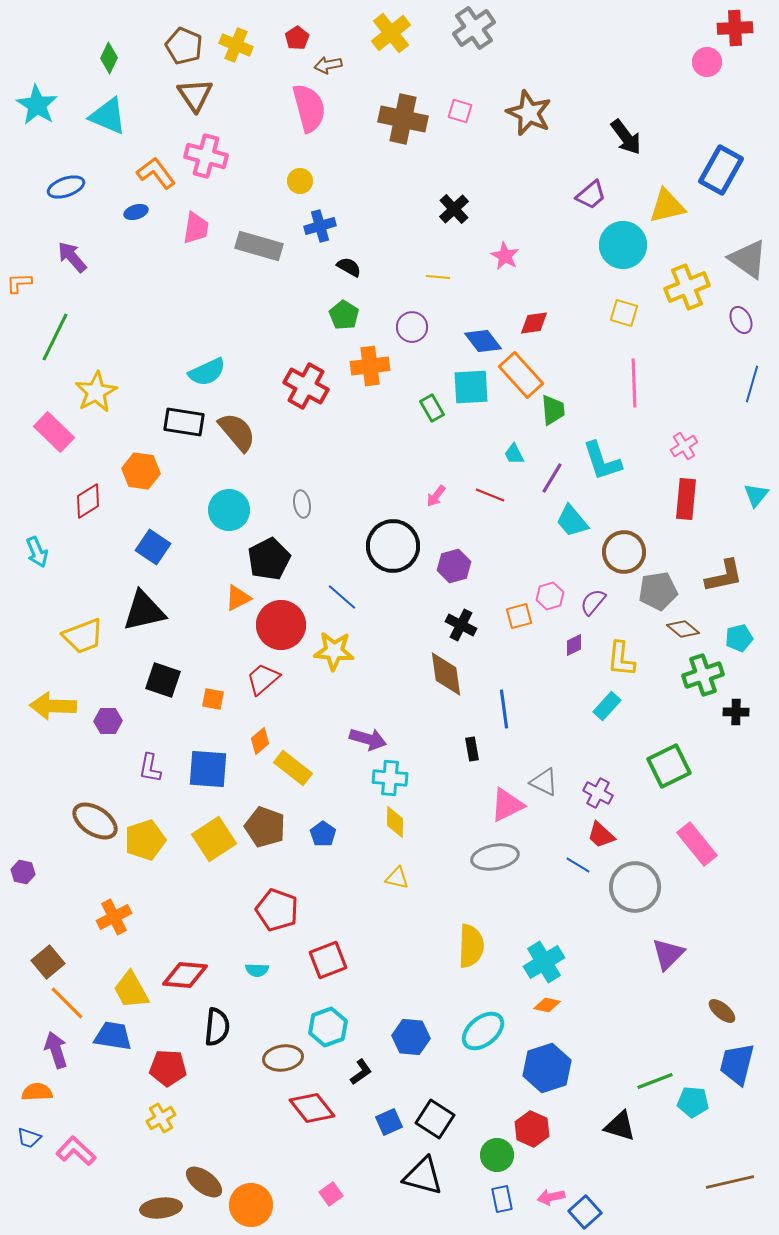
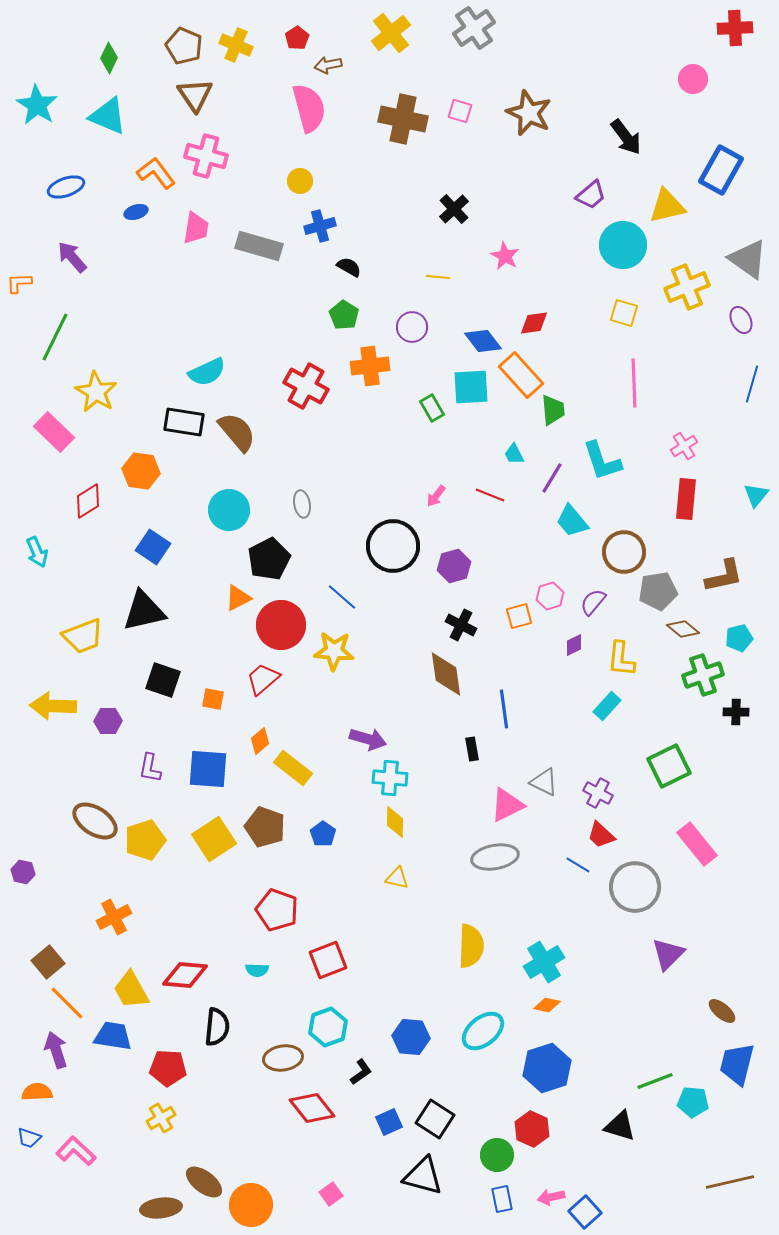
pink circle at (707, 62): moved 14 px left, 17 px down
yellow star at (96, 392): rotated 12 degrees counterclockwise
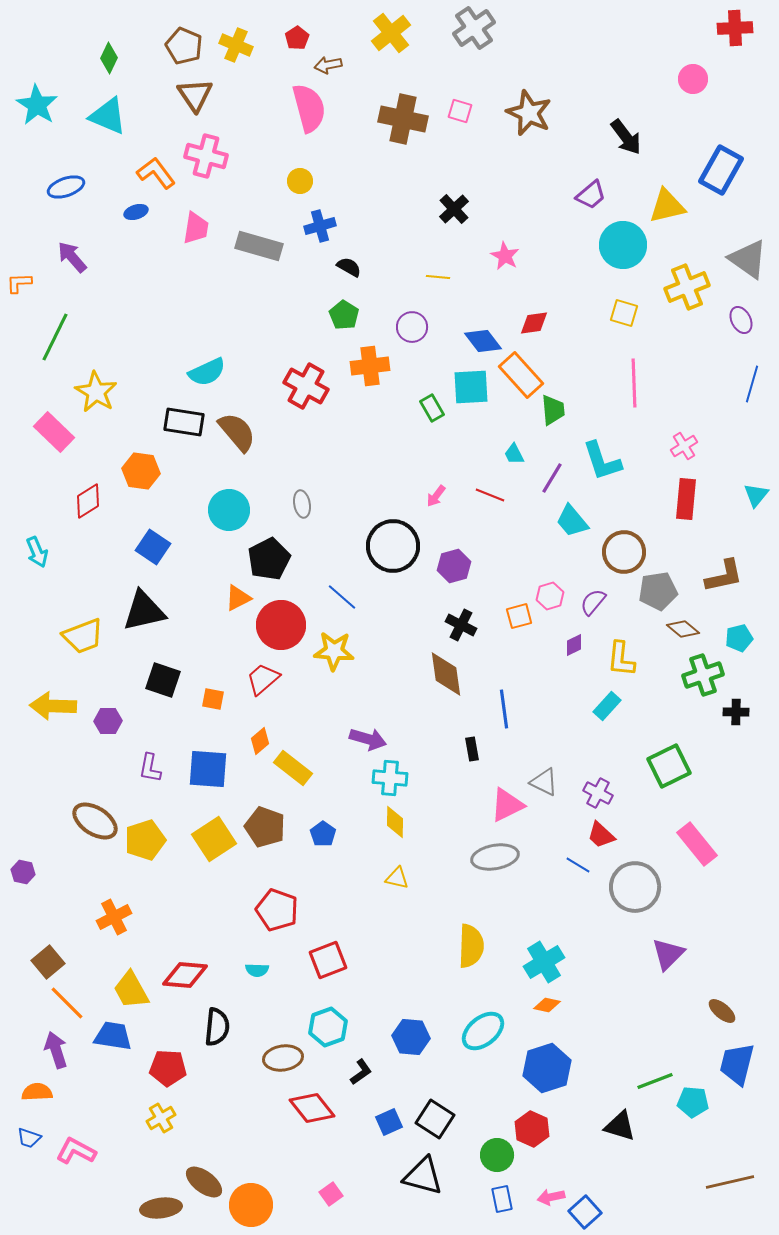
pink L-shape at (76, 1151): rotated 15 degrees counterclockwise
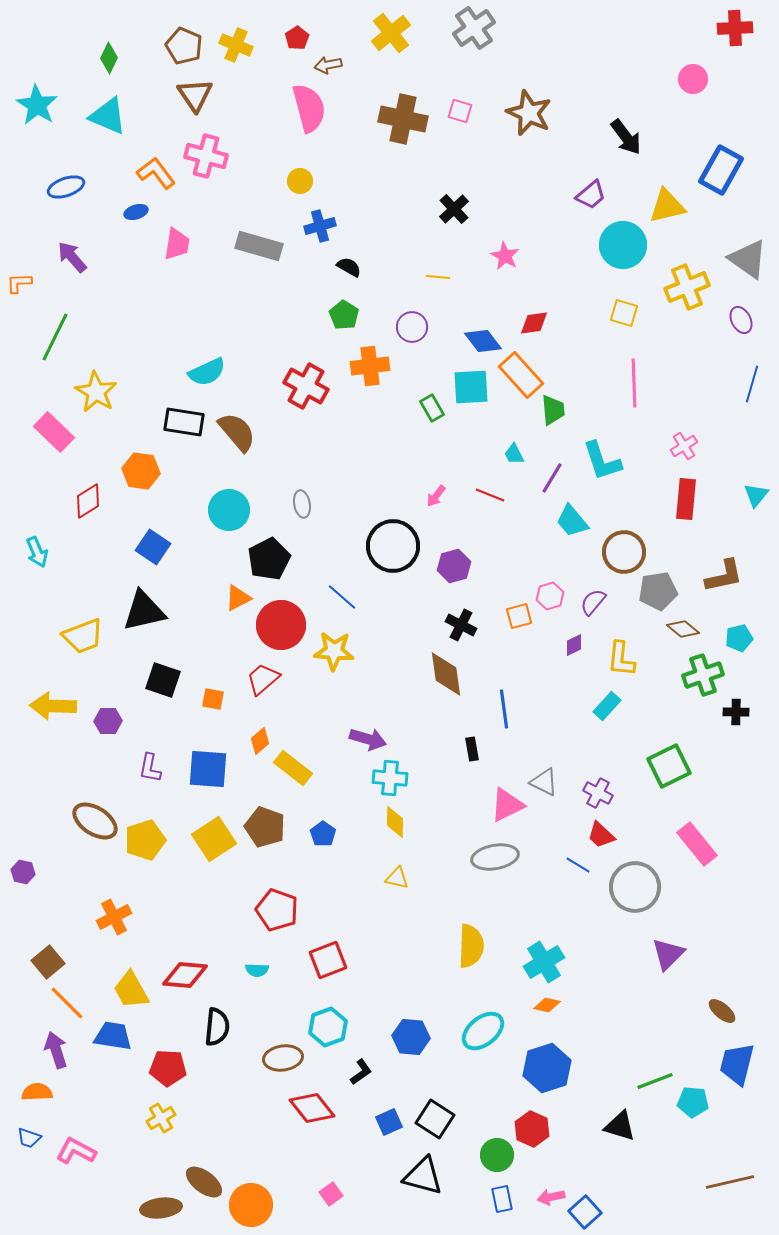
pink trapezoid at (196, 228): moved 19 px left, 16 px down
